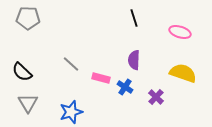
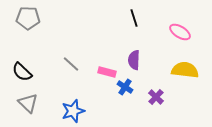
pink ellipse: rotated 15 degrees clockwise
yellow semicircle: moved 2 px right, 3 px up; rotated 12 degrees counterclockwise
pink rectangle: moved 6 px right, 6 px up
gray triangle: rotated 15 degrees counterclockwise
blue star: moved 2 px right, 1 px up
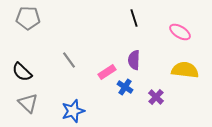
gray line: moved 2 px left, 4 px up; rotated 12 degrees clockwise
pink rectangle: rotated 48 degrees counterclockwise
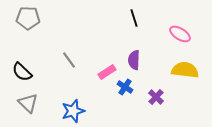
pink ellipse: moved 2 px down
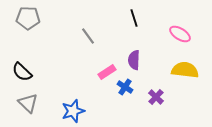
gray line: moved 19 px right, 24 px up
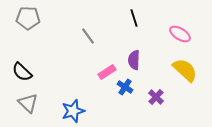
yellow semicircle: rotated 36 degrees clockwise
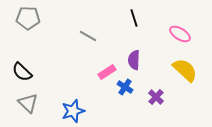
gray line: rotated 24 degrees counterclockwise
